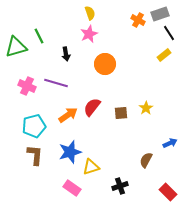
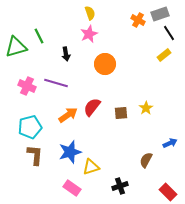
cyan pentagon: moved 4 px left, 1 px down
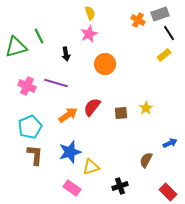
cyan pentagon: rotated 10 degrees counterclockwise
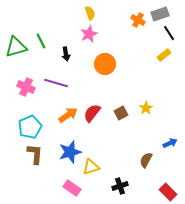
green line: moved 2 px right, 5 px down
pink cross: moved 1 px left, 1 px down
red semicircle: moved 6 px down
brown square: rotated 24 degrees counterclockwise
brown L-shape: moved 1 px up
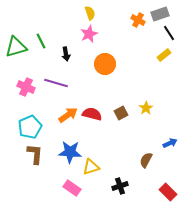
red semicircle: moved 1 px down; rotated 66 degrees clockwise
blue star: rotated 20 degrees clockwise
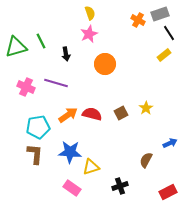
cyan pentagon: moved 8 px right; rotated 15 degrees clockwise
red rectangle: rotated 72 degrees counterclockwise
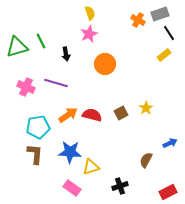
green triangle: moved 1 px right
red semicircle: moved 1 px down
